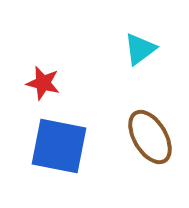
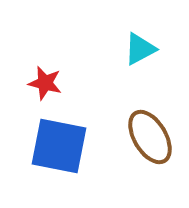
cyan triangle: rotated 9 degrees clockwise
red star: moved 2 px right
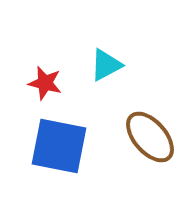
cyan triangle: moved 34 px left, 16 px down
brown ellipse: rotated 10 degrees counterclockwise
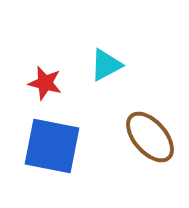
blue square: moved 7 px left
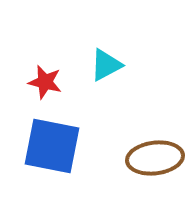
red star: moved 1 px up
brown ellipse: moved 5 px right, 21 px down; rotated 56 degrees counterclockwise
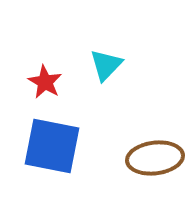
cyan triangle: rotated 18 degrees counterclockwise
red star: rotated 16 degrees clockwise
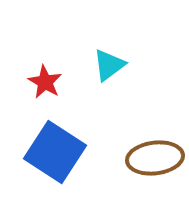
cyan triangle: moved 3 px right; rotated 9 degrees clockwise
blue square: moved 3 px right, 6 px down; rotated 22 degrees clockwise
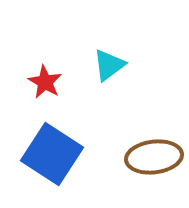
blue square: moved 3 px left, 2 px down
brown ellipse: moved 1 px left, 1 px up
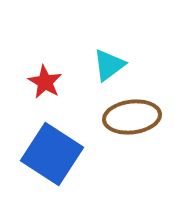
brown ellipse: moved 22 px left, 40 px up
